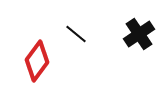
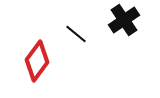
black cross: moved 15 px left, 14 px up
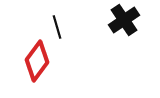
black line: moved 19 px left, 7 px up; rotated 35 degrees clockwise
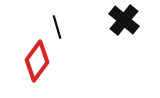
black cross: rotated 16 degrees counterclockwise
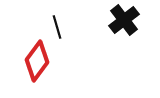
black cross: rotated 12 degrees clockwise
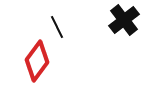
black line: rotated 10 degrees counterclockwise
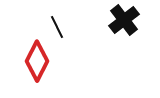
red diamond: rotated 9 degrees counterclockwise
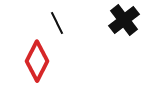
black line: moved 4 px up
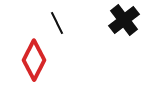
red diamond: moved 3 px left, 1 px up
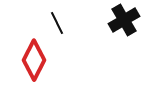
black cross: rotated 8 degrees clockwise
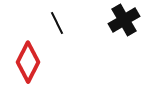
red diamond: moved 6 px left, 2 px down
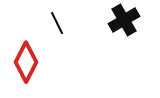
red diamond: moved 2 px left
